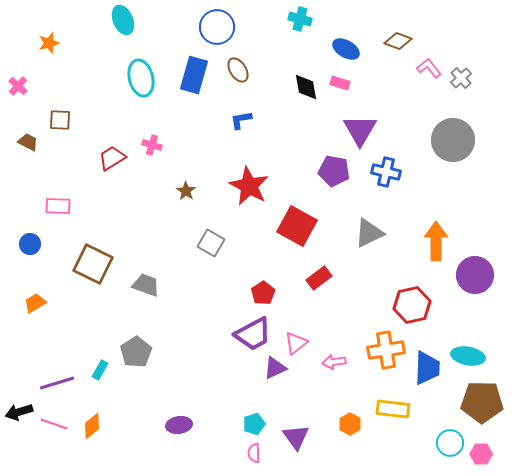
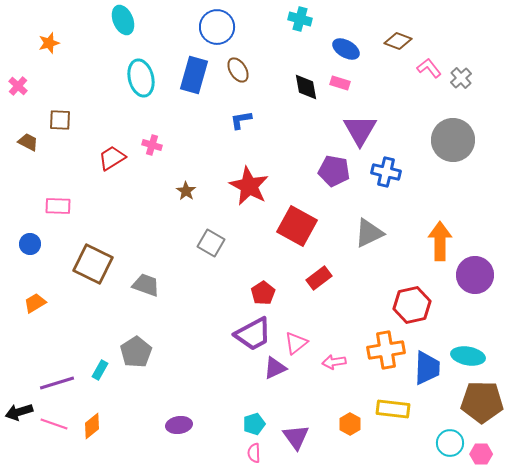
orange arrow at (436, 241): moved 4 px right
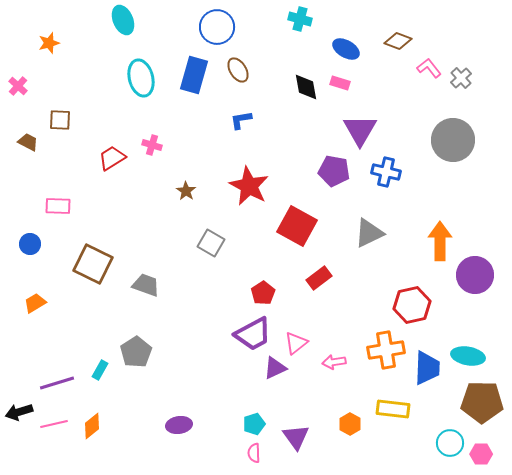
pink line at (54, 424): rotated 32 degrees counterclockwise
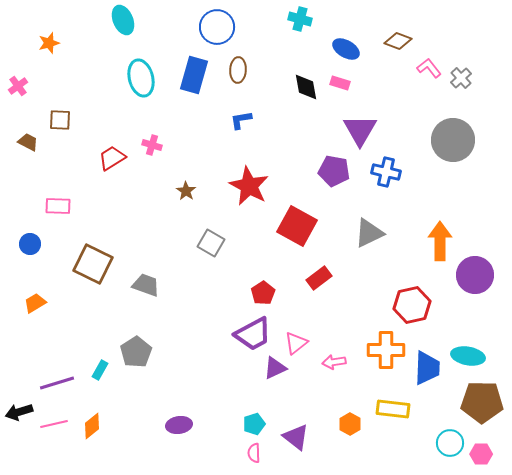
brown ellipse at (238, 70): rotated 35 degrees clockwise
pink cross at (18, 86): rotated 12 degrees clockwise
orange cross at (386, 350): rotated 9 degrees clockwise
purple triangle at (296, 437): rotated 16 degrees counterclockwise
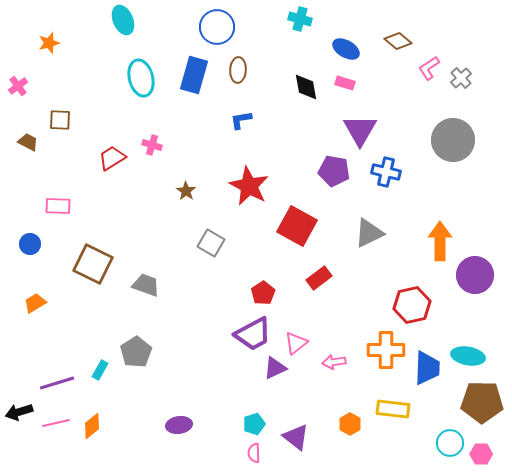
brown diamond at (398, 41): rotated 20 degrees clockwise
pink L-shape at (429, 68): rotated 85 degrees counterclockwise
pink rectangle at (340, 83): moved 5 px right
pink line at (54, 424): moved 2 px right, 1 px up
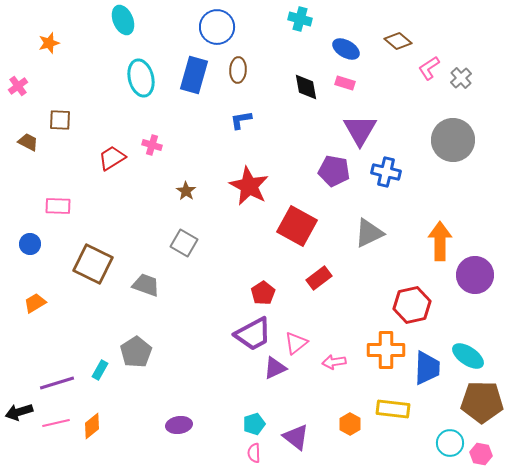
gray square at (211, 243): moved 27 px left
cyan ellipse at (468, 356): rotated 24 degrees clockwise
pink hexagon at (481, 454): rotated 10 degrees clockwise
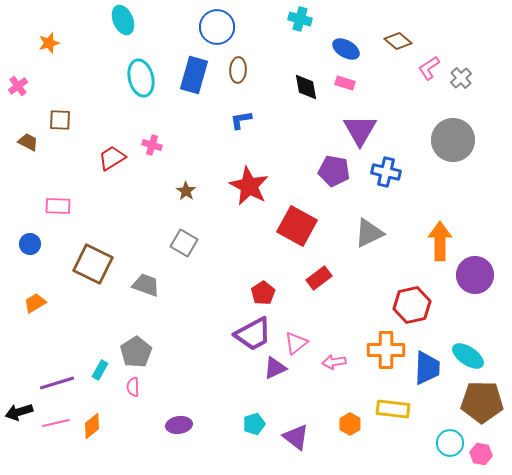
pink semicircle at (254, 453): moved 121 px left, 66 px up
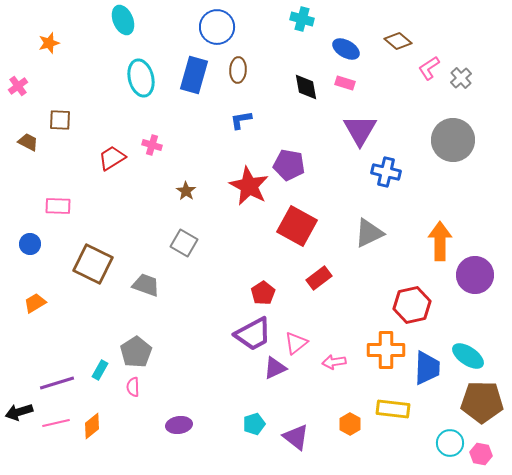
cyan cross at (300, 19): moved 2 px right
purple pentagon at (334, 171): moved 45 px left, 6 px up
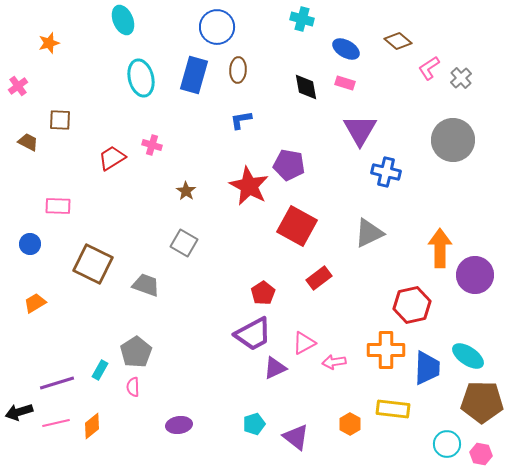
orange arrow at (440, 241): moved 7 px down
pink triangle at (296, 343): moved 8 px right; rotated 10 degrees clockwise
cyan circle at (450, 443): moved 3 px left, 1 px down
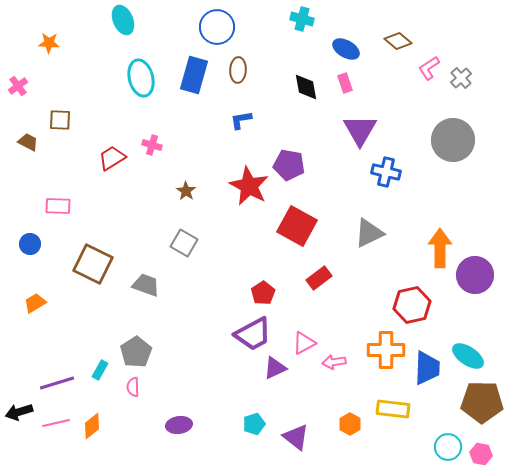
orange star at (49, 43): rotated 20 degrees clockwise
pink rectangle at (345, 83): rotated 54 degrees clockwise
cyan circle at (447, 444): moved 1 px right, 3 px down
